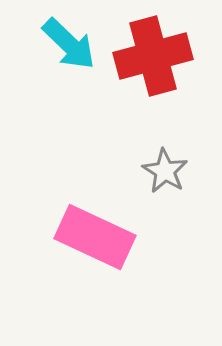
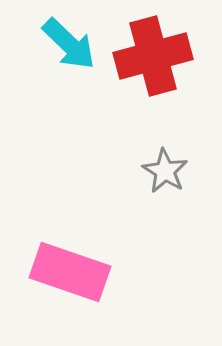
pink rectangle: moved 25 px left, 35 px down; rotated 6 degrees counterclockwise
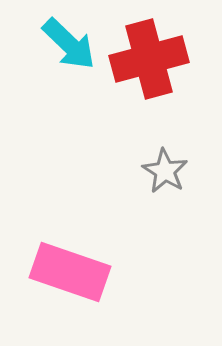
red cross: moved 4 px left, 3 px down
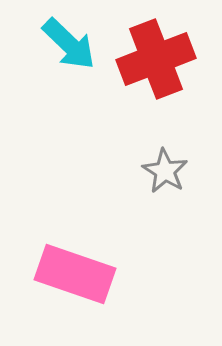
red cross: moved 7 px right; rotated 6 degrees counterclockwise
pink rectangle: moved 5 px right, 2 px down
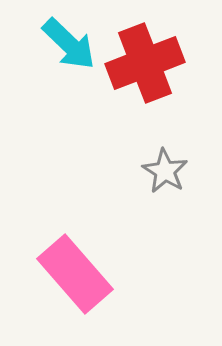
red cross: moved 11 px left, 4 px down
pink rectangle: rotated 30 degrees clockwise
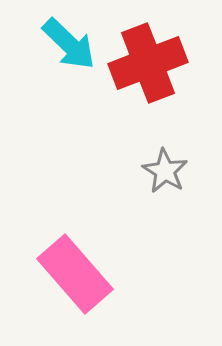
red cross: moved 3 px right
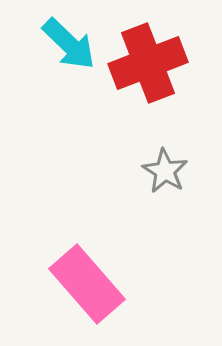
pink rectangle: moved 12 px right, 10 px down
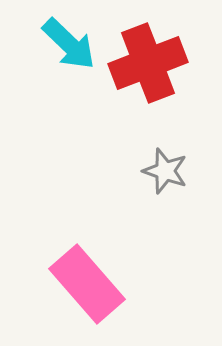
gray star: rotated 12 degrees counterclockwise
